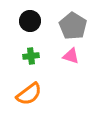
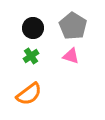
black circle: moved 3 px right, 7 px down
green cross: rotated 28 degrees counterclockwise
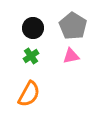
pink triangle: rotated 30 degrees counterclockwise
orange semicircle: rotated 24 degrees counterclockwise
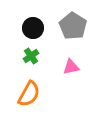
pink triangle: moved 11 px down
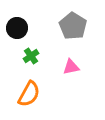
black circle: moved 16 px left
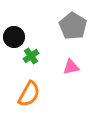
black circle: moved 3 px left, 9 px down
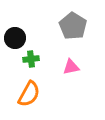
black circle: moved 1 px right, 1 px down
green cross: moved 3 px down; rotated 28 degrees clockwise
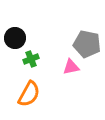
gray pentagon: moved 14 px right, 18 px down; rotated 20 degrees counterclockwise
green cross: rotated 14 degrees counterclockwise
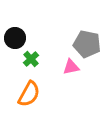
green cross: rotated 21 degrees counterclockwise
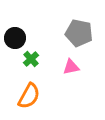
gray pentagon: moved 8 px left, 11 px up
orange semicircle: moved 2 px down
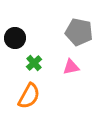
gray pentagon: moved 1 px up
green cross: moved 3 px right, 4 px down
